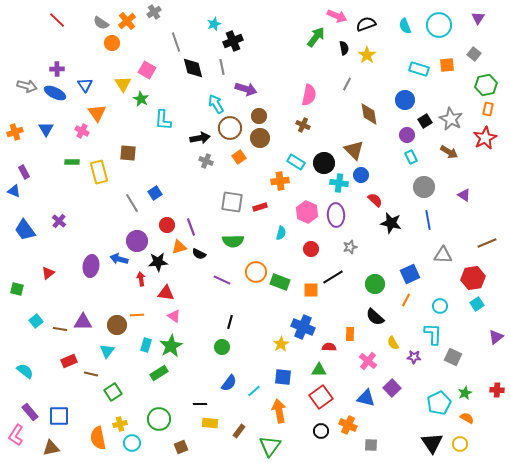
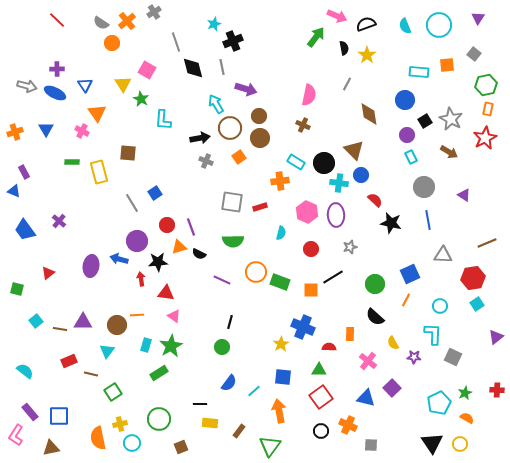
cyan rectangle at (419, 69): moved 3 px down; rotated 12 degrees counterclockwise
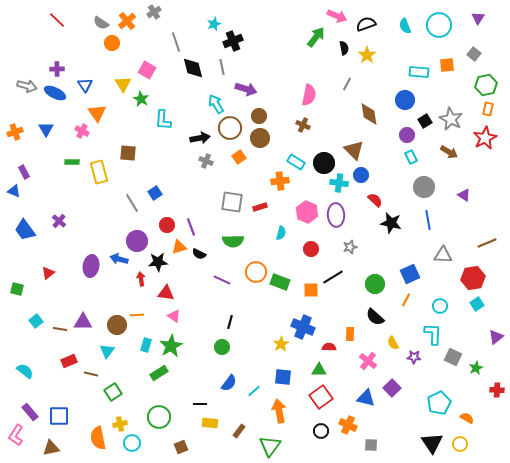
green star at (465, 393): moved 11 px right, 25 px up
green circle at (159, 419): moved 2 px up
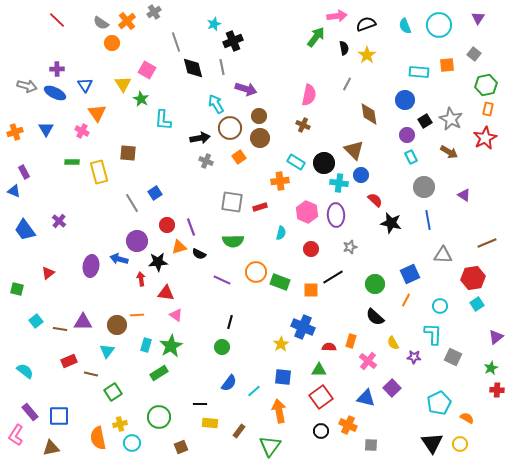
pink arrow at (337, 16): rotated 30 degrees counterclockwise
pink triangle at (174, 316): moved 2 px right, 1 px up
orange rectangle at (350, 334): moved 1 px right, 7 px down; rotated 16 degrees clockwise
green star at (476, 368): moved 15 px right
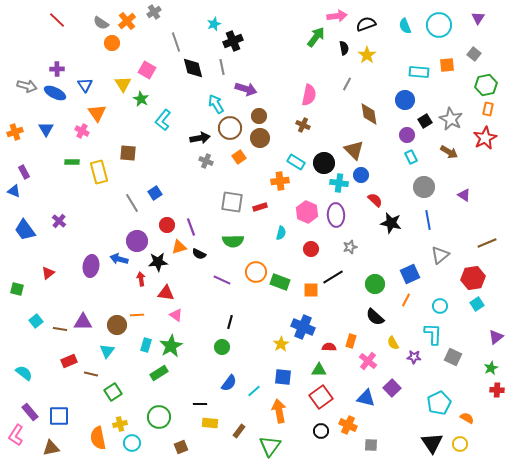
cyan L-shape at (163, 120): rotated 35 degrees clockwise
gray triangle at (443, 255): moved 3 px left; rotated 42 degrees counterclockwise
cyan semicircle at (25, 371): moved 1 px left, 2 px down
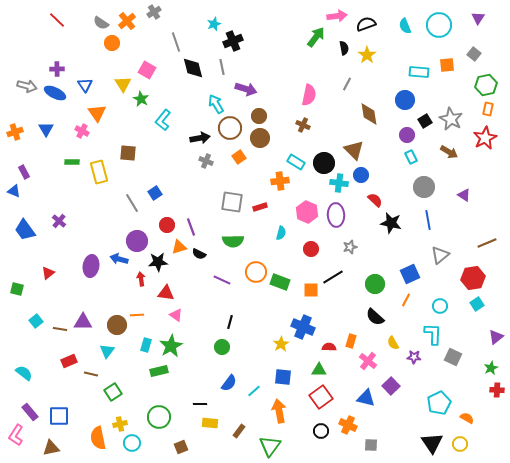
green rectangle at (159, 373): moved 2 px up; rotated 18 degrees clockwise
purple square at (392, 388): moved 1 px left, 2 px up
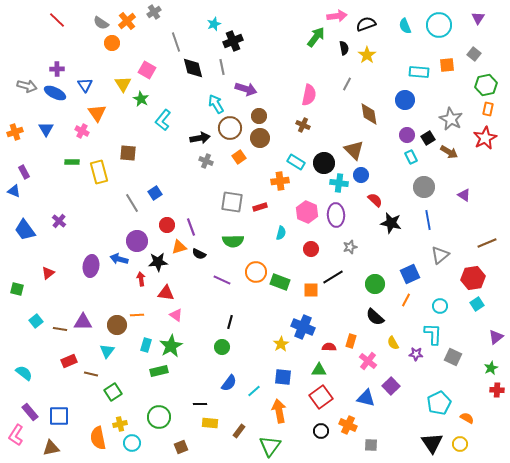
black square at (425, 121): moved 3 px right, 17 px down
purple star at (414, 357): moved 2 px right, 3 px up
